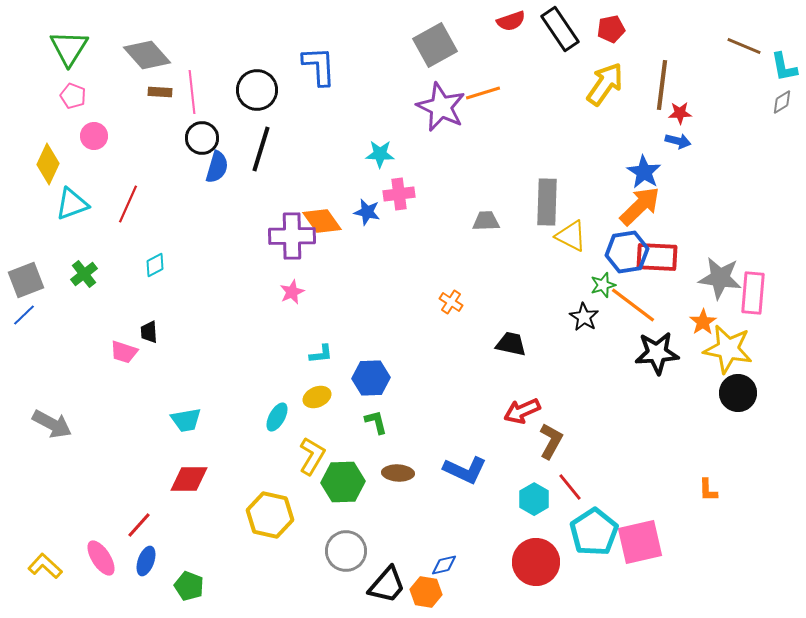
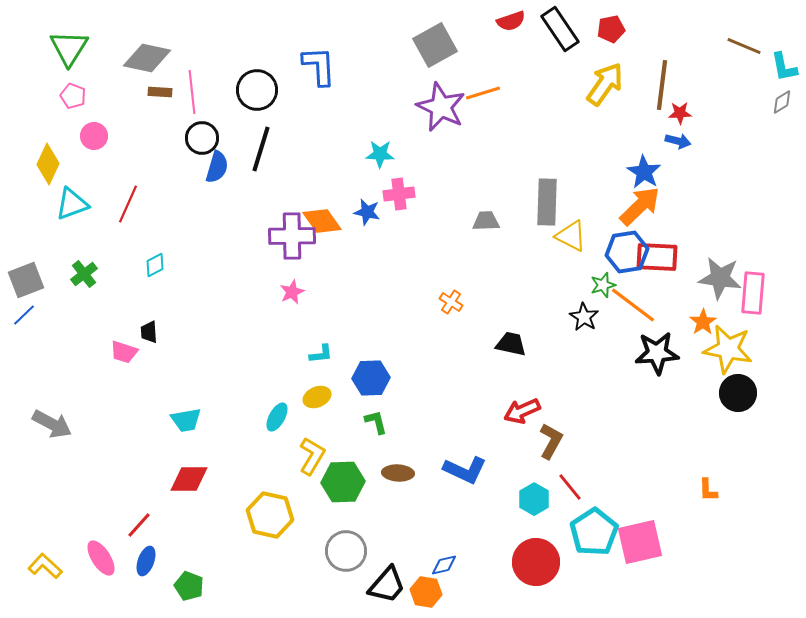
gray diamond at (147, 55): moved 3 px down; rotated 36 degrees counterclockwise
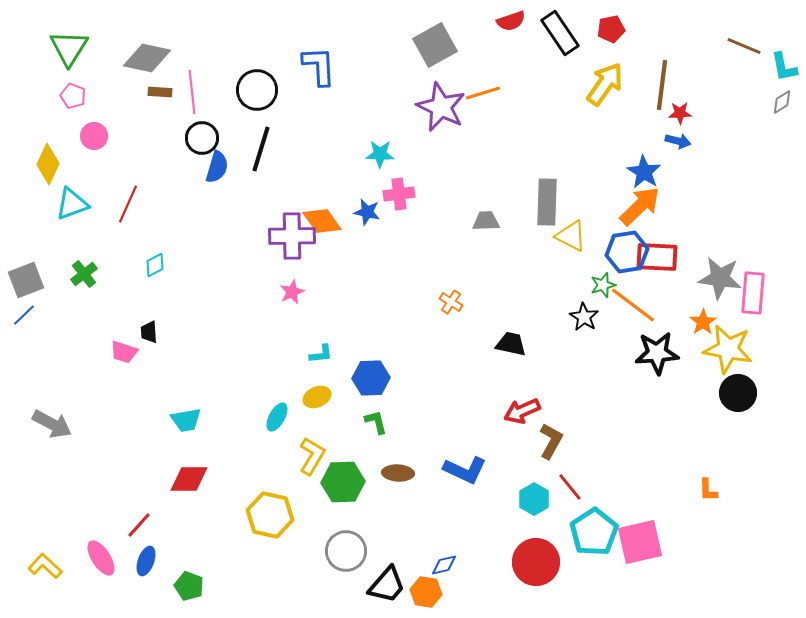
black rectangle at (560, 29): moved 4 px down
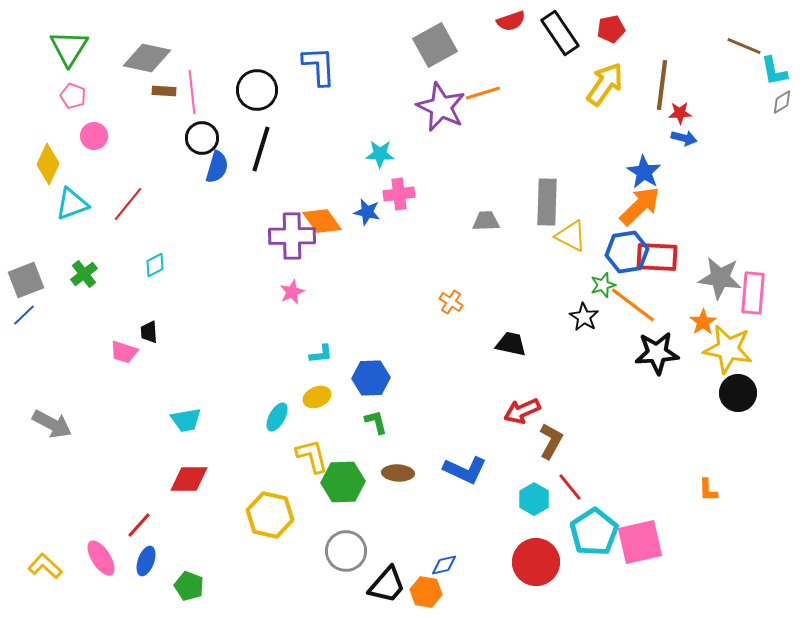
cyan L-shape at (784, 67): moved 10 px left, 4 px down
brown rectangle at (160, 92): moved 4 px right, 1 px up
blue arrow at (678, 141): moved 6 px right, 3 px up
red line at (128, 204): rotated 15 degrees clockwise
yellow L-shape at (312, 456): rotated 45 degrees counterclockwise
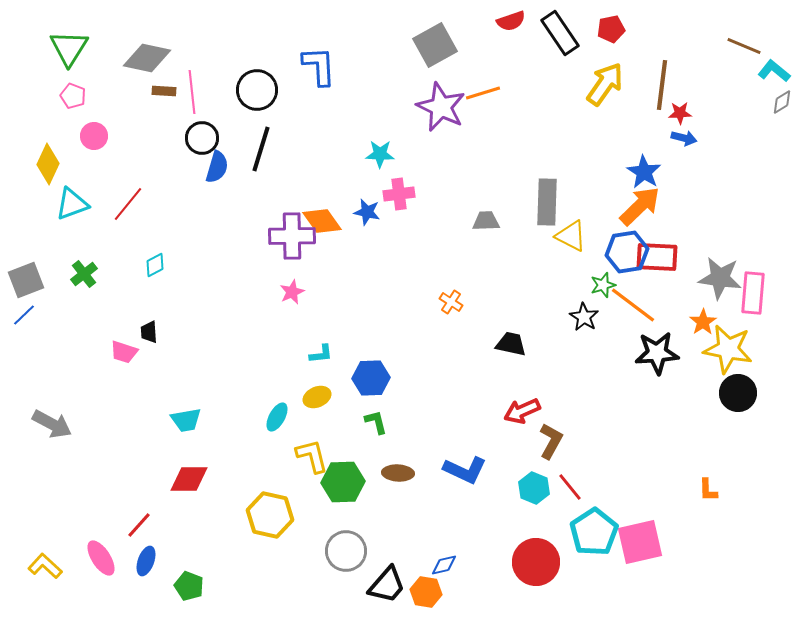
cyan L-shape at (774, 71): rotated 140 degrees clockwise
cyan hexagon at (534, 499): moved 11 px up; rotated 8 degrees counterclockwise
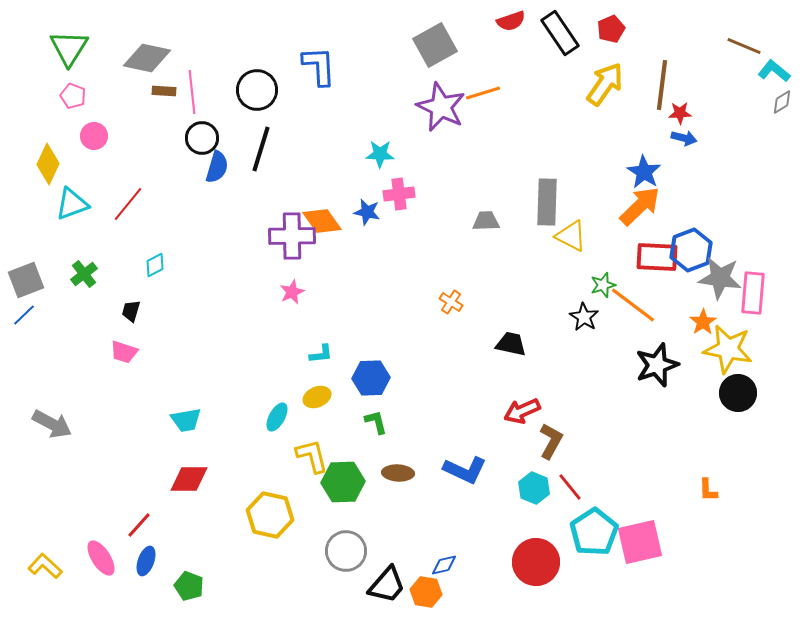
red pentagon at (611, 29): rotated 12 degrees counterclockwise
blue hexagon at (627, 252): moved 64 px right, 2 px up; rotated 12 degrees counterclockwise
black trapezoid at (149, 332): moved 18 px left, 21 px up; rotated 20 degrees clockwise
black star at (657, 353): moved 12 px down; rotated 15 degrees counterclockwise
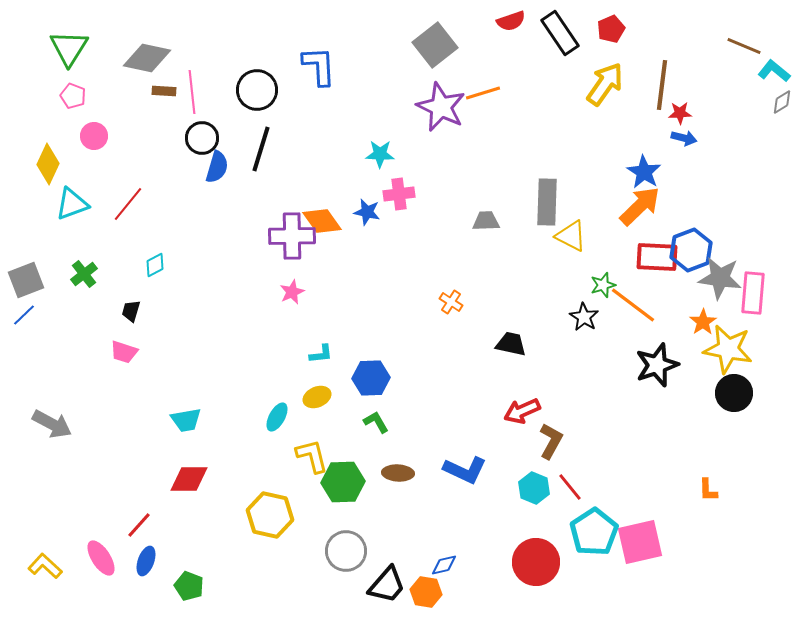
gray square at (435, 45): rotated 9 degrees counterclockwise
black circle at (738, 393): moved 4 px left
green L-shape at (376, 422): rotated 16 degrees counterclockwise
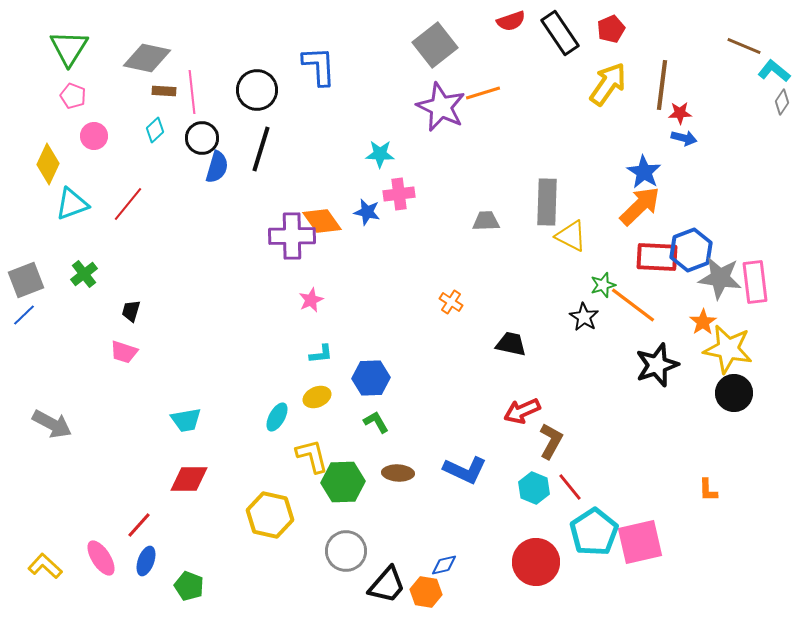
yellow arrow at (605, 84): moved 3 px right
gray diamond at (782, 102): rotated 25 degrees counterclockwise
cyan diamond at (155, 265): moved 135 px up; rotated 15 degrees counterclockwise
pink star at (292, 292): moved 19 px right, 8 px down
pink rectangle at (753, 293): moved 2 px right, 11 px up; rotated 12 degrees counterclockwise
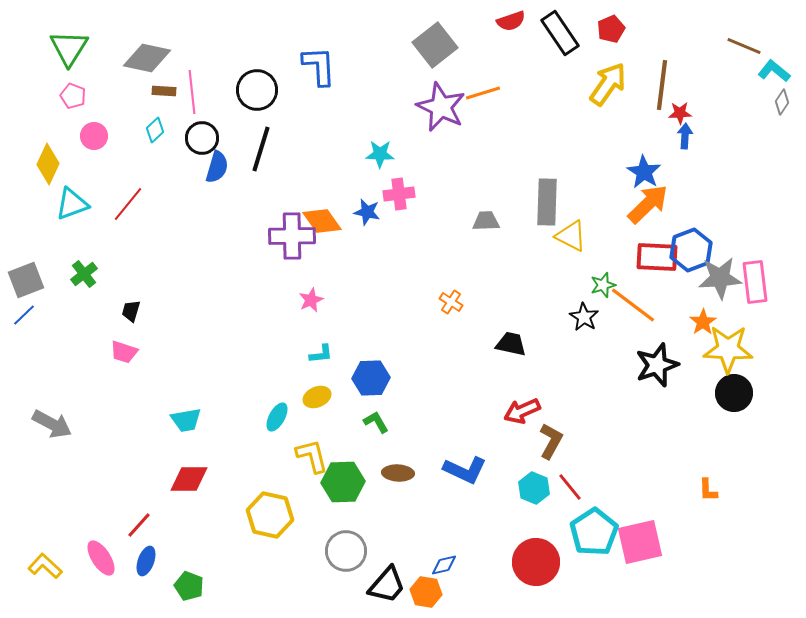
blue arrow at (684, 138): moved 1 px right, 2 px up; rotated 100 degrees counterclockwise
orange arrow at (640, 206): moved 8 px right, 2 px up
gray star at (720, 278): rotated 12 degrees counterclockwise
yellow star at (728, 349): rotated 9 degrees counterclockwise
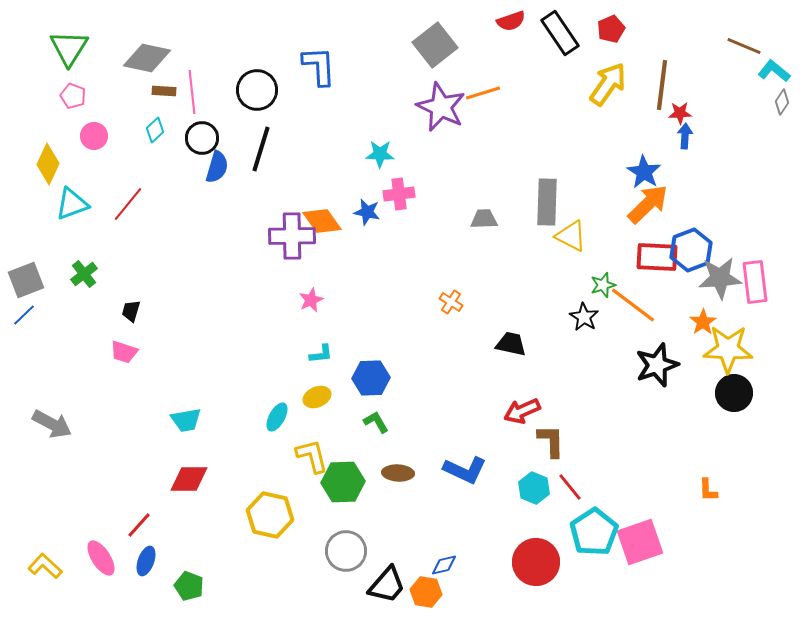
gray trapezoid at (486, 221): moved 2 px left, 2 px up
brown L-shape at (551, 441): rotated 30 degrees counterclockwise
pink square at (640, 542): rotated 6 degrees counterclockwise
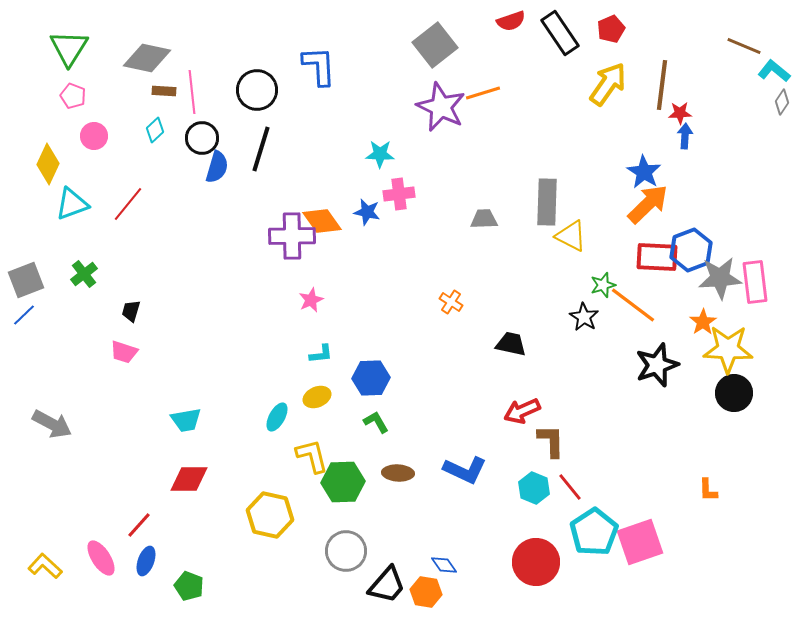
blue diamond at (444, 565): rotated 68 degrees clockwise
